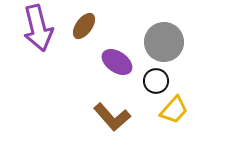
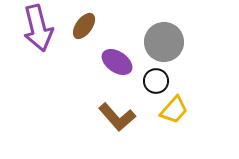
brown L-shape: moved 5 px right
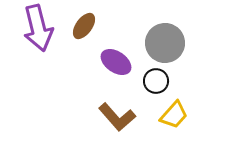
gray circle: moved 1 px right, 1 px down
purple ellipse: moved 1 px left
yellow trapezoid: moved 5 px down
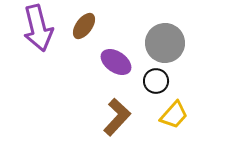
brown L-shape: rotated 96 degrees counterclockwise
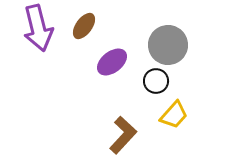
gray circle: moved 3 px right, 2 px down
purple ellipse: moved 4 px left; rotated 72 degrees counterclockwise
brown L-shape: moved 6 px right, 18 px down
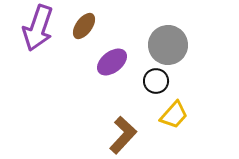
purple arrow: rotated 33 degrees clockwise
